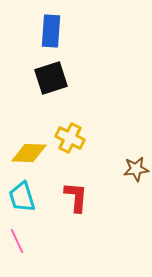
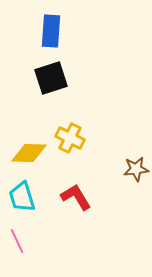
red L-shape: rotated 36 degrees counterclockwise
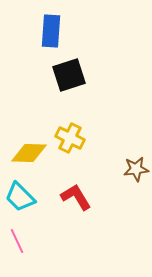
black square: moved 18 px right, 3 px up
cyan trapezoid: moved 2 px left; rotated 28 degrees counterclockwise
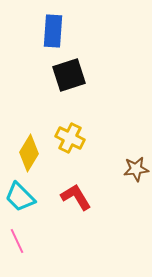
blue rectangle: moved 2 px right
yellow diamond: rotated 60 degrees counterclockwise
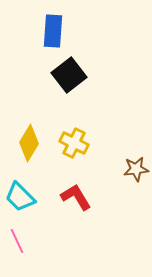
black square: rotated 20 degrees counterclockwise
yellow cross: moved 4 px right, 5 px down
yellow diamond: moved 10 px up
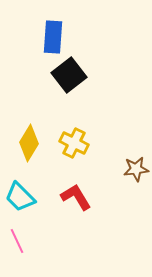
blue rectangle: moved 6 px down
